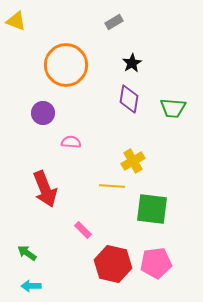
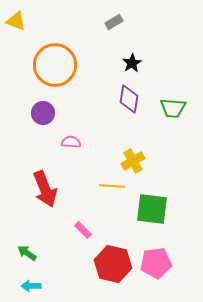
orange circle: moved 11 px left
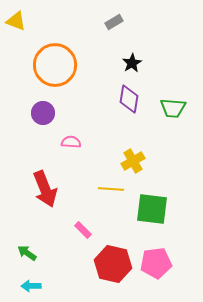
yellow line: moved 1 px left, 3 px down
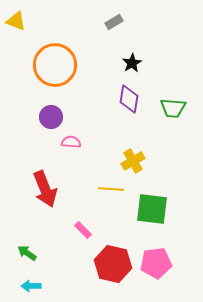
purple circle: moved 8 px right, 4 px down
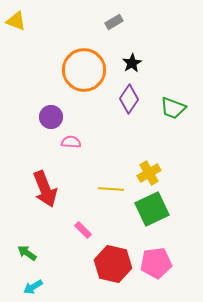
orange circle: moved 29 px right, 5 px down
purple diamond: rotated 24 degrees clockwise
green trapezoid: rotated 16 degrees clockwise
yellow cross: moved 16 px right, 12 px down
green square: rotated 32 degrees counterclockwise
cyan arrow: moved 2 px right, 1 px down; rotated 30 degrees counterclockwise
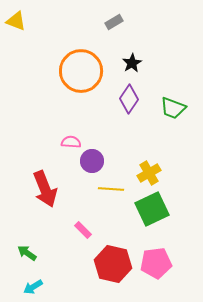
orange circle: moved 3 px left, 1 px down
purple circle: moved 41 px right, 44 px down
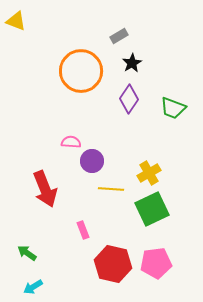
gray rectangle: moved 5 px right, 14 px down
pink rectangle: rotated 24 degrees clockwise
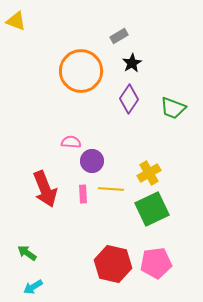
pink rectangle: moved 36 px up; rotated 18 degrees clockwise
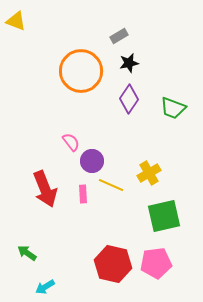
black star: moved 3 px left; rotated 18 degrees clockwise
pink semicircle: rotated 48 degrees clockwise
yellow line: moved 4 px up; rotated 20 degrees clockwise
green square: moved 12 px right, 7 px down; rotated 12 degrees clockwise
cyan arrow: moved 12 px right
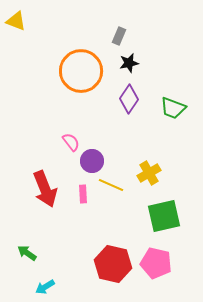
gray rectangle: rotated 36 degrees counterclockwise
pink pentagon: rotated 20 degrees clockwise
